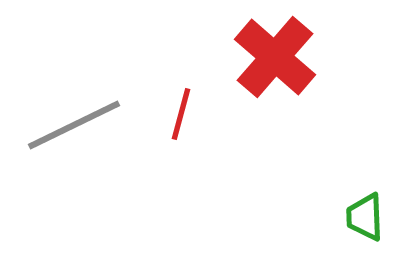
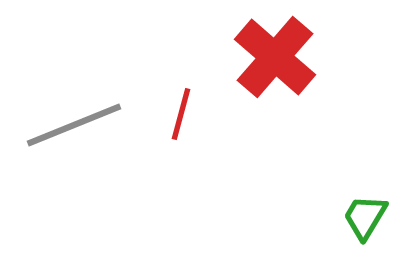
gray line: rotated 4 degrees clockwise
green trapezoid: rotated 33 degrees clockwise
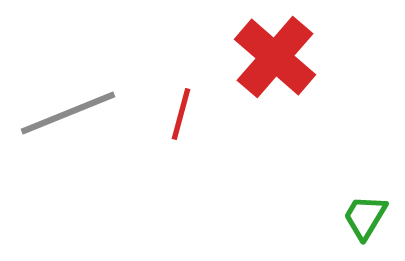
gray line: moved 6 px left, 12 px up
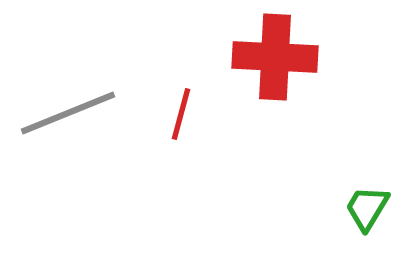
red cross: rotated 38 degrees counterclockwise
green trapezoid: moved 2 px right, 9 px up
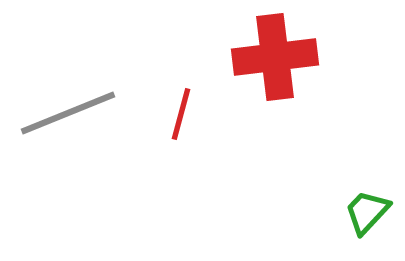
red cross: rotated 10 degrees counterclockwise
green trapezoid: moved 4 px down; rotated 12 degrees clockwise
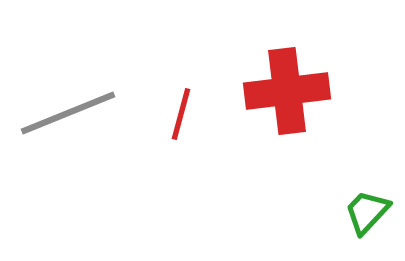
red cross: moved 12 px right, 34 px down
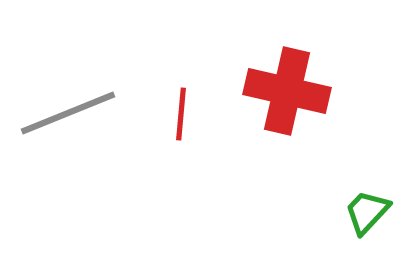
red cross: rotated 20 degrees clockwise
red line: rotated 10 degrees counterclockwise
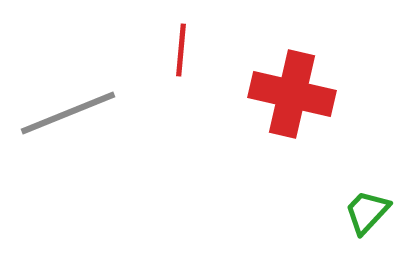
red cross: moved 5 px right, 3 px down
red line: moved 64 px up
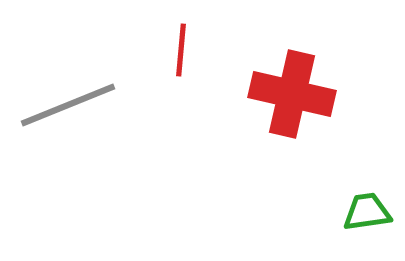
gray line: moved 8 px up
green trapezoid: rotated 39 degrees clockwise
